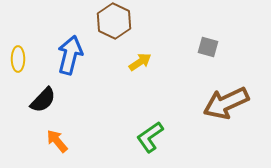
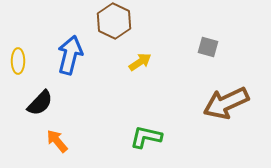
yellow ellipse: moved 2 px down
black semicircle: moved 3 px left, 3 px down
green L-shape: moved 4 px left; rotated 48 degrees clockwise
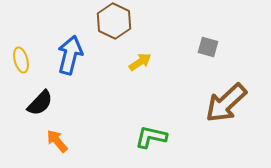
yellow ellipse: moved 3 px right, 1 px up; rotated 15 degrees counterclockwise
brown arrow: rotated 18 degrees counterclockwise
green L-shape: moved 5 px right
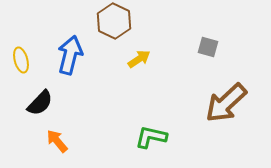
yellow arrow: moved 1 px left, 3 px up
